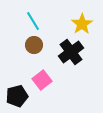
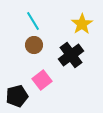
black cross: moved 3 px down
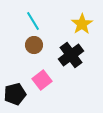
black pentagon: moved 2 px left, 2 px up
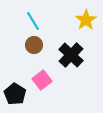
yellow star: moved 4 px right, 4 px up
black cross: rotated 10 degrees counterclockwise
black pentagon: rotated 25 degrees counterclockwise
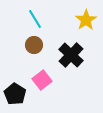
cyan line: moved 2 px right, 2 px up
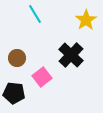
cyan line: moved 5 px up
brown circle: moved 17 px left, 13 px down
pink square: moved 3 px up
black pentagon: moved 1 px left, 1 px up; rotated 25 degrees counterclockwise
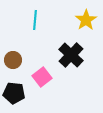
cyan line: moved 6 px down; rotated 36 degrees clockwise
brown circle: moved 4 px left, 2 px down
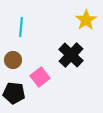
cyan line: moved 14 px left, 7 px down
pink square: moved 2 px left
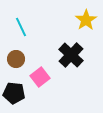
cyan line: rotated 30 degrees counterclockwise
brown circle: moved 3 px right, 1 px up
